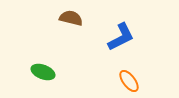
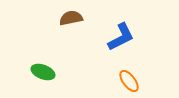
brown semicircle: rotated 25 degrees counterclockwise
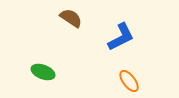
brown semicircle: rotated 45 degrees clockwise
